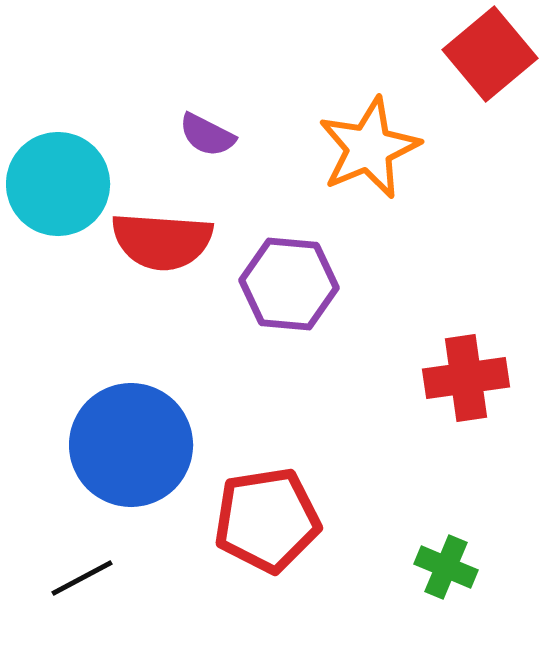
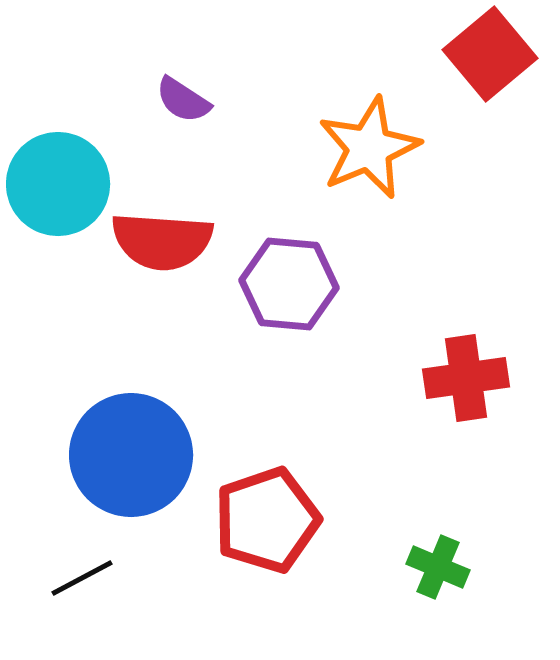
purple semicircle: moved 24 px left, 35 px up; rotated 6 degrees clockwise
blue circle: moved 10 px down
red pentagon: rotated 10 degrees counterclockwise
green cross: moved 8 px left
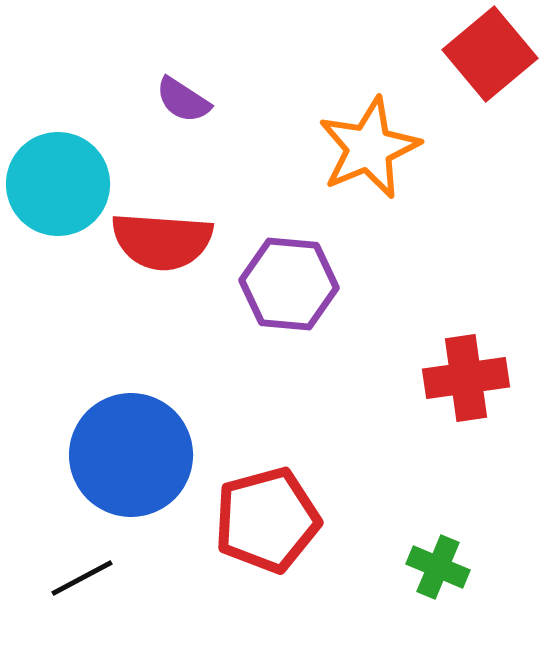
red pentagon: rotated 4 degrees clockwise
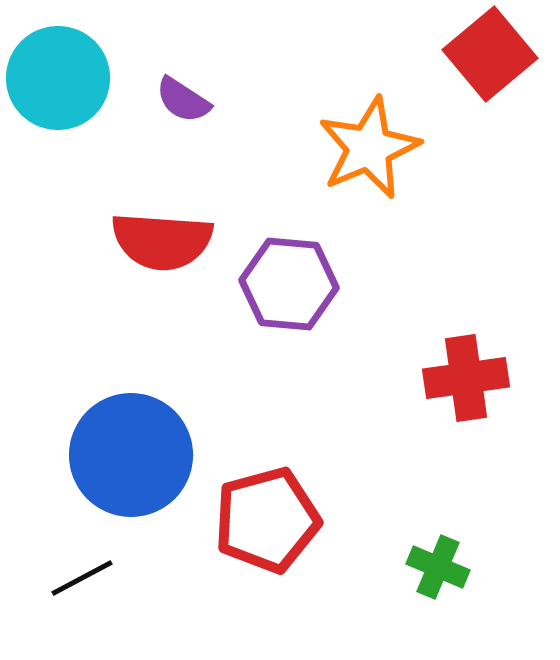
cyan circle: moved 106 px up
